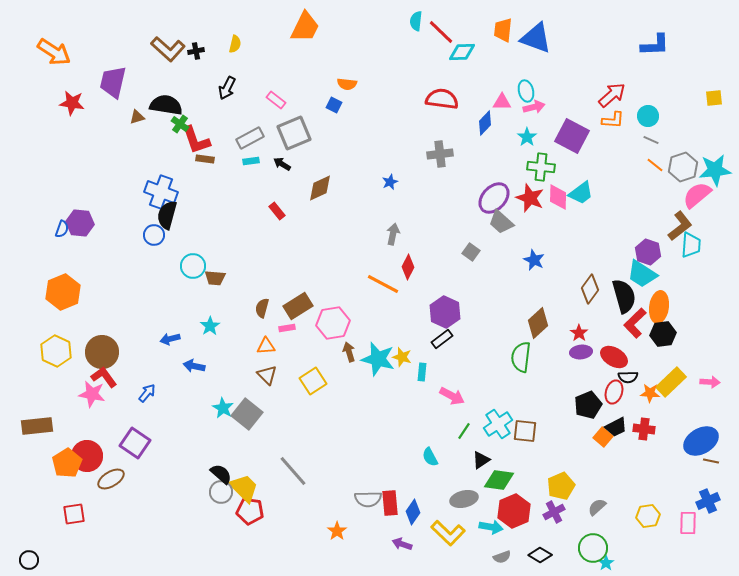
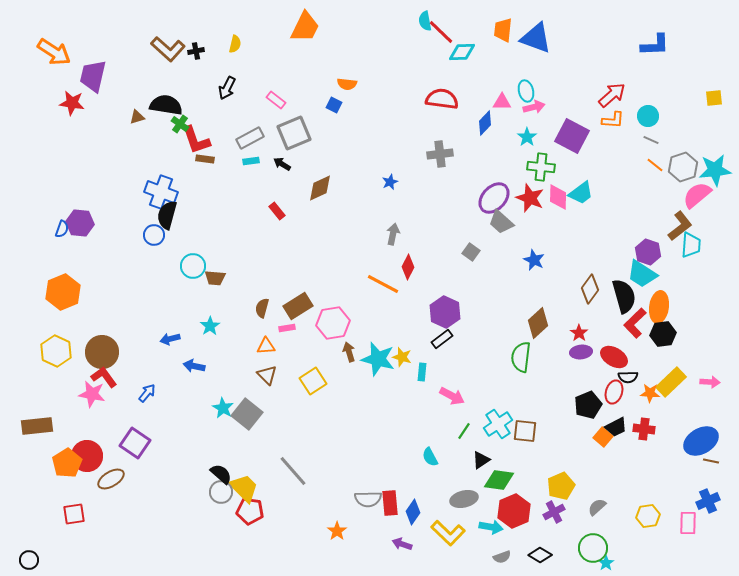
cyan semicircle at (416, 21): moved 9 px right; rotated 18 degrees counterclockwise
purple trapezoid at (113, 82): moved 20 px left, 6 px up
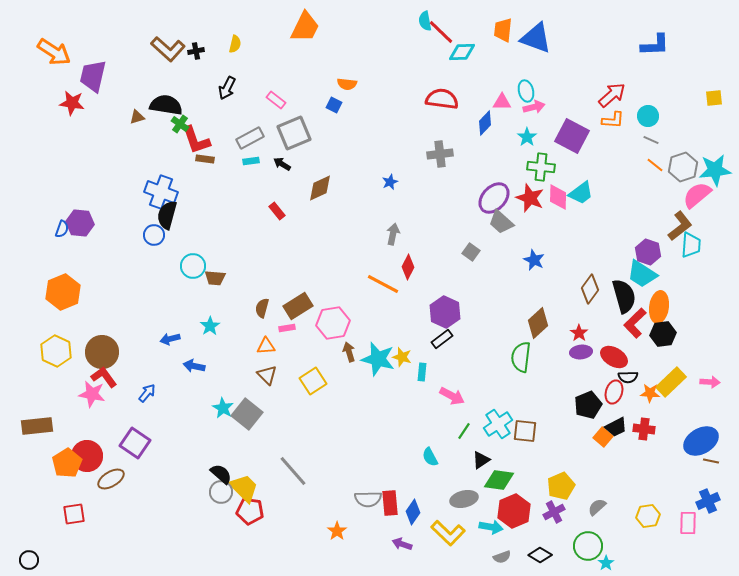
green circle at (593, 548): moved 5 px left, 2 px up
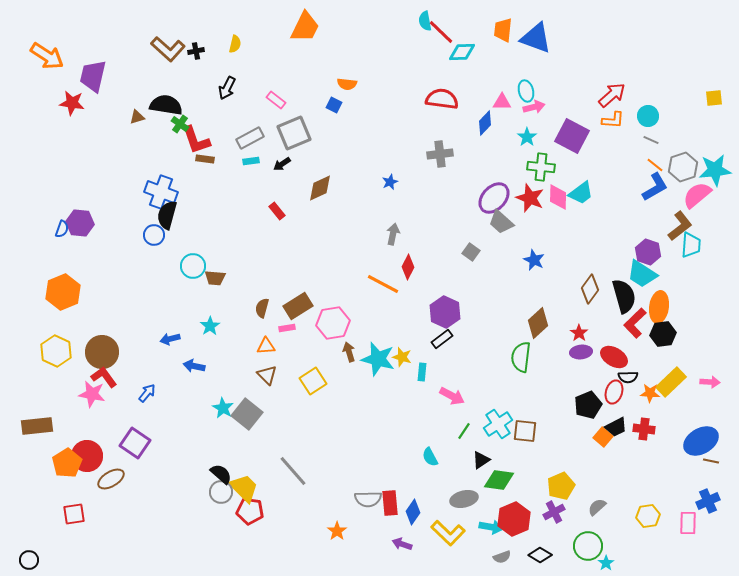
blue L-shape at (655, 45): moved 142 px down; rotated 28 degrees counterclockwise
orange arrow at (54, 52): moved 7 px left, 4 px down
black arrow at (282, 164): rotated 66 degrees counterclockwise
red hexagon at (514, 511): moved 8 px down
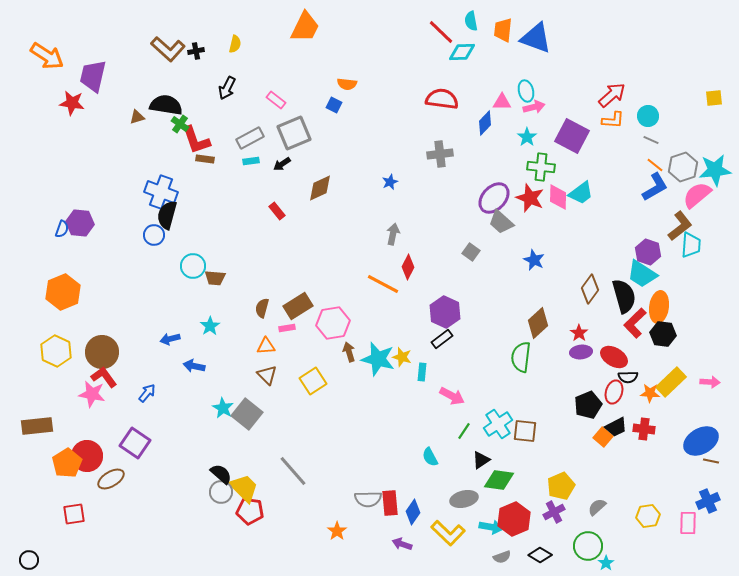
cyan semicircle at (425, 21): moved 46 px right
black hexagon at (663, 334): rotated 15 degrees clockwise
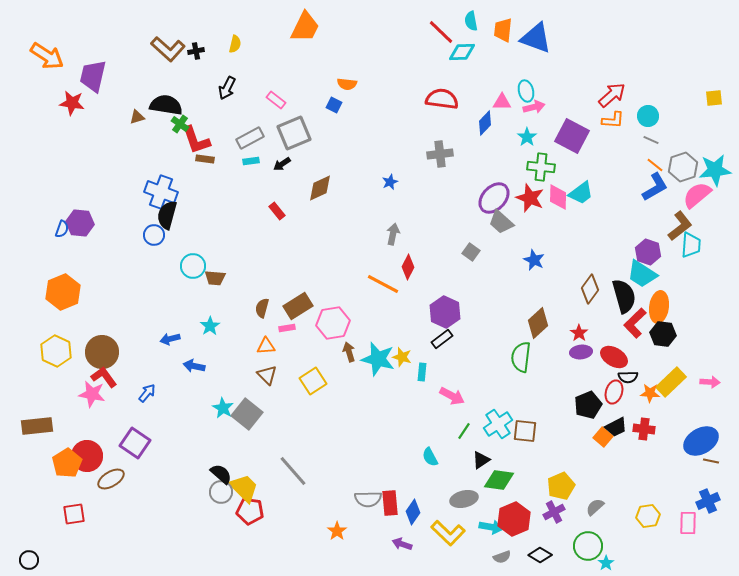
gray semicircle at (597, 507): moved 2 px left
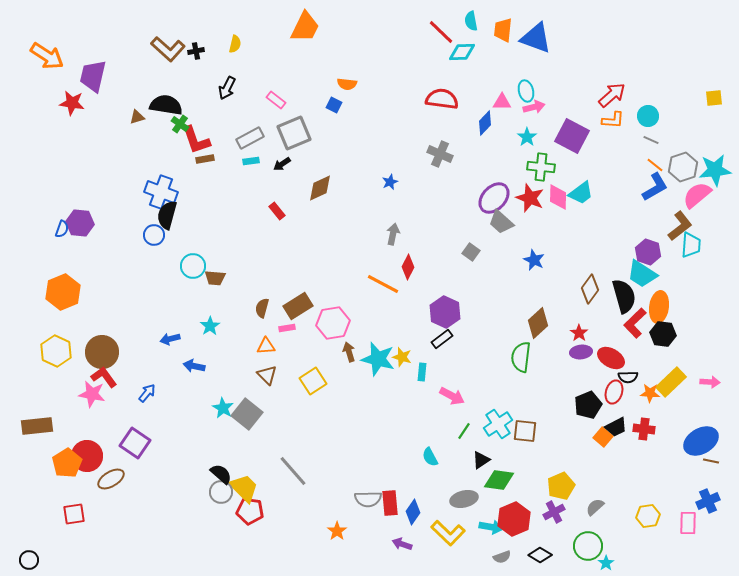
gray cross at (440, 154): rotated 30 degrees clockwise
brown rectangle at (205, 159): rotated 18 degrees counterclockwise
red ellipse at (614, 357): moved 3 px left, 1 px down
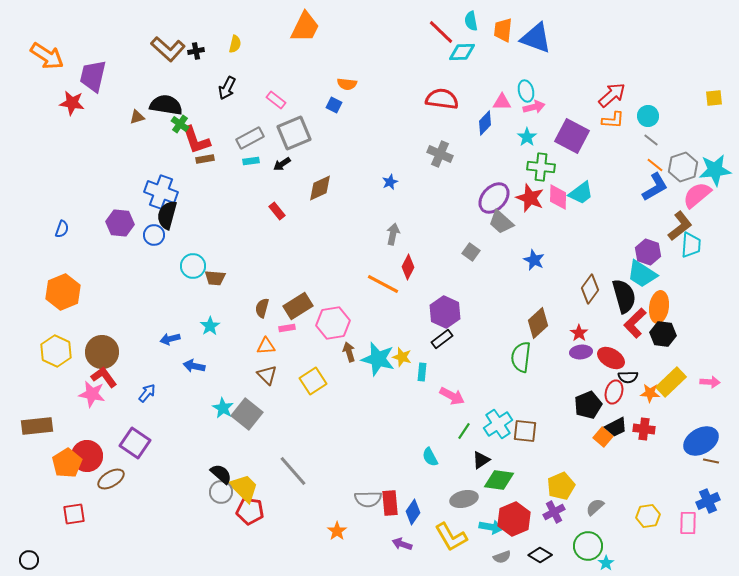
gray line at (651, 140): rotated 14 degrees clockwise
purple hexagon at (80, 223): moved 40 px right
yellow L-shape at (448, 533): moved 3 px right, 4 px down; rotated 16 degrees clockwise
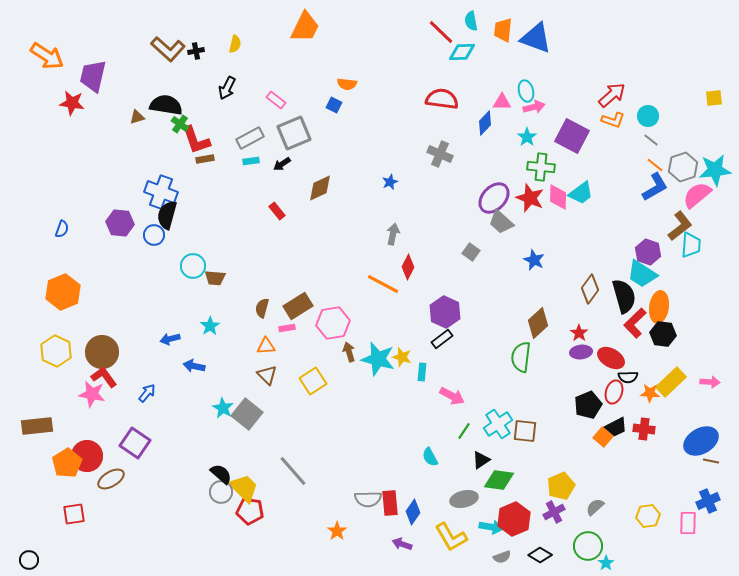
orange L-shape at (613, 120): rotated 15 degrees clockwise
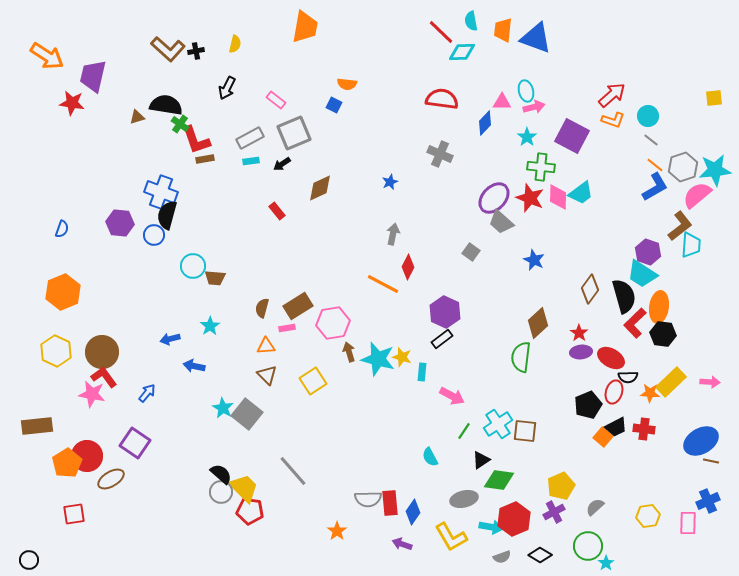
orange trapezoid at (305, 27): rotated 16 degrees counterclockwise
